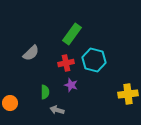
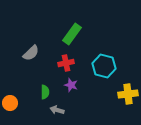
cyan hexagon: moved 10 px right, 6 px down
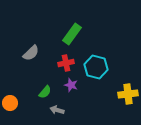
cyan hexagon: moved 8 px left, 1 px down
green semicircle: rotated 40 degrees clockwise
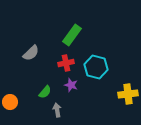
green rectangle: moved 1 px down
orange circle: moved 1 px up
gray arrow: rotated 64 degrees clockwise
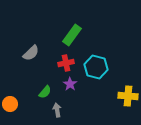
purple star: moved 1 px left, 1 px up; rotated 16 degrees clockwise
yellow cross: moved 2 px down; rotated 12 degrees clockwise
orange circle: moved 2 px down
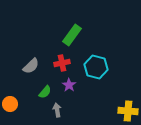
gray semicircle: moved 13 px down
red cross: moved 4 px left
purple star: moved 1 px left, 1 px down
yellow cross: moved 15 px down
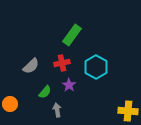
cyan hexagon: rotated 15 degrees clockwise
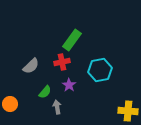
green rectangle: moved 5 px down
red cross: moved 1 px up
cyan hexagon: moved 4 px right, 3 px down; rotated 20 degrees clockwise
gray arrow: moved 3 px up
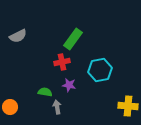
green rectangle: moved 1 px right, 1 px up
gray semicircle: moved 13 px left, 30 px up; rotated 18 degrees clockwise
purple star: rotated 24 degrees counterclockwise
green semicircle: rotated 120 degrees counterclockwise
orange circle: moved 3 px down
yellow cross: moved 5 px up
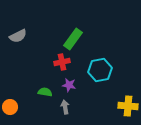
gray arrow: moved 8 px right
